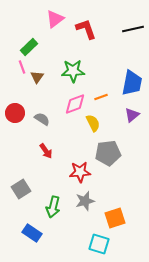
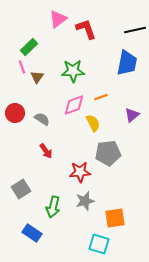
pink triangle: moved 3 px right
black line: moved 2 px right, 1 px down
blue trapezoid: moved 5 px left, 20 px up
pink diamond: moved 1 px left, 1 px down
orange square: rotated 10 degrees clockwise
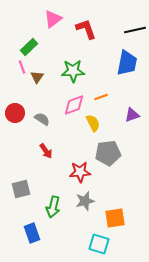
pink triangle: moved 5 px left
purple triangle: rotated 21 degrees clockwise
gray square: rotated 18 degrees clockwise
blue rectangle: rotated 36 degrees clockwise
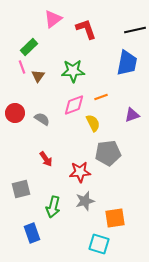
brown triangle: moved 1 px right, 1 px up
red arrow: moved 8 px down
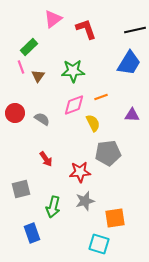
blue trapezoid: moved 2 px right; rotated 20 degrees clockwise
pink line: moved 1 px left
purple triangle: rotated 21 degrees clockwise
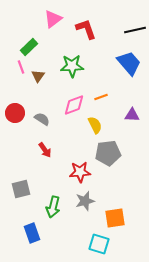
blue trapezoid: rotated 72 degrees counterclockwise
green star: moved 1 px left, 5 px up
yellow semicircle: moved 2 px right, 2 px down
red arrow: moved 1 px left, 9 px up
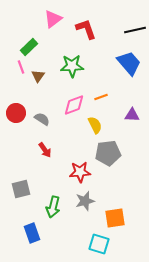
red circle: moved 1 px right
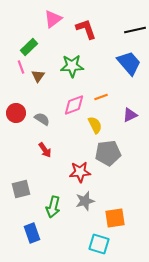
purple triangle: moved 2 px left; rotated 28 degrees counterclockwise
